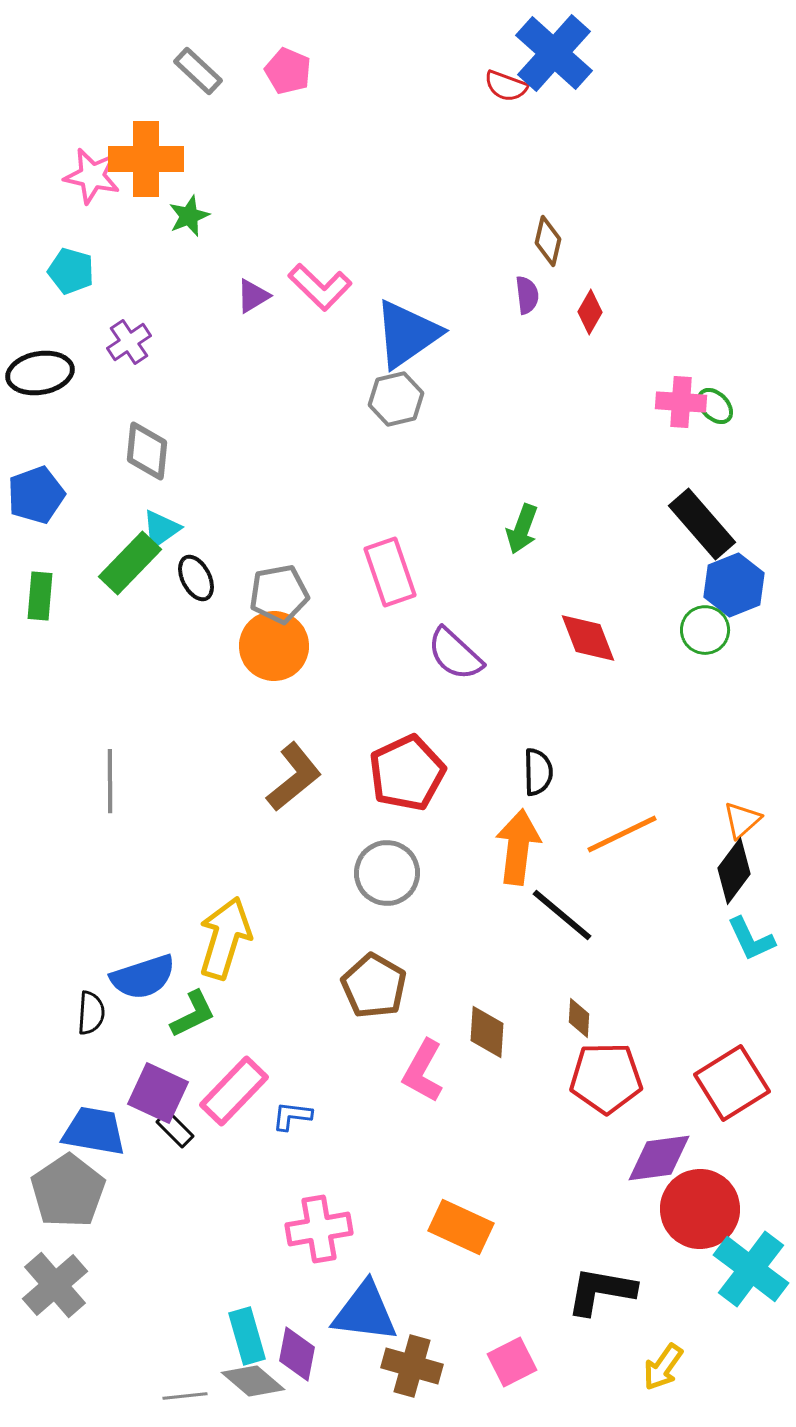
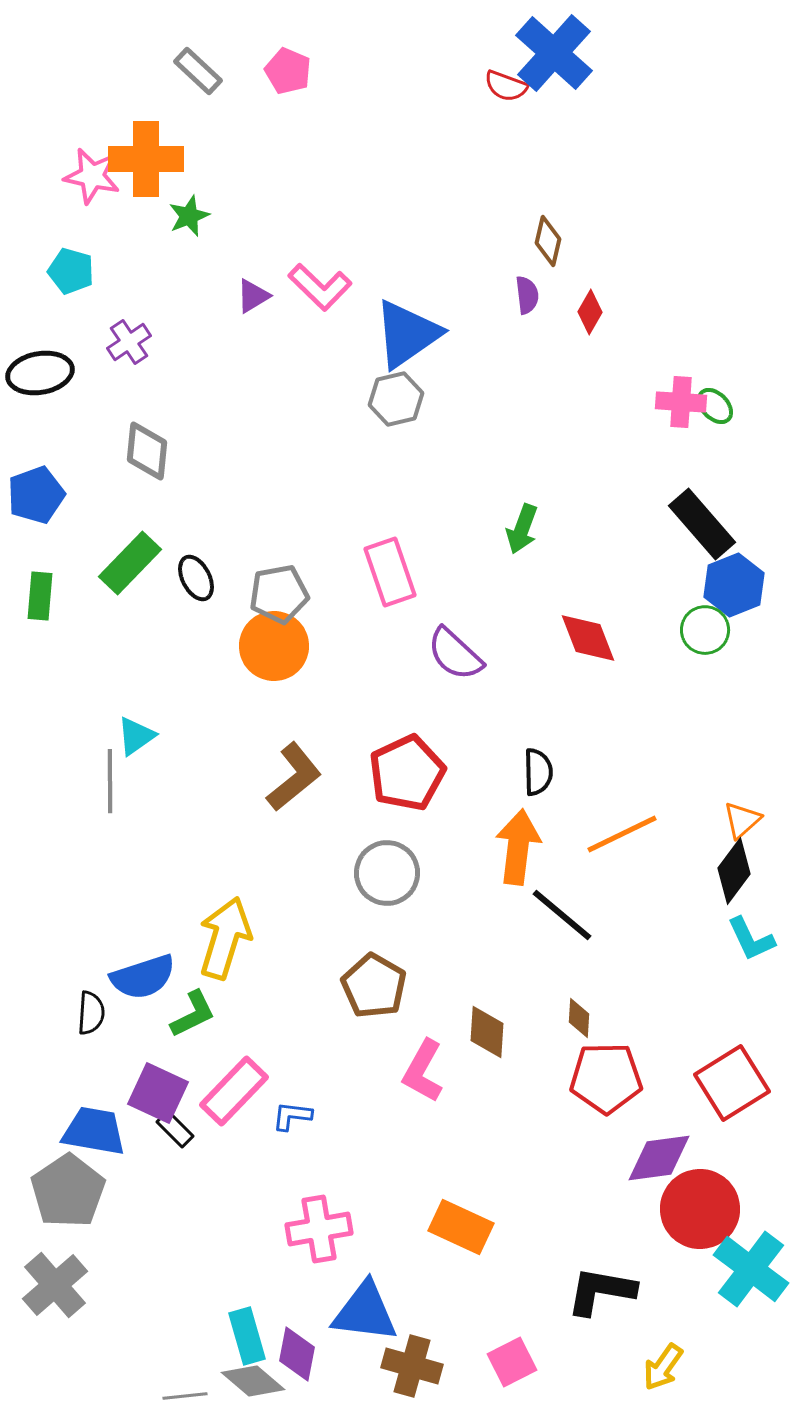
cyan triangle at (161, 529): moved 25 px left, 207 px down
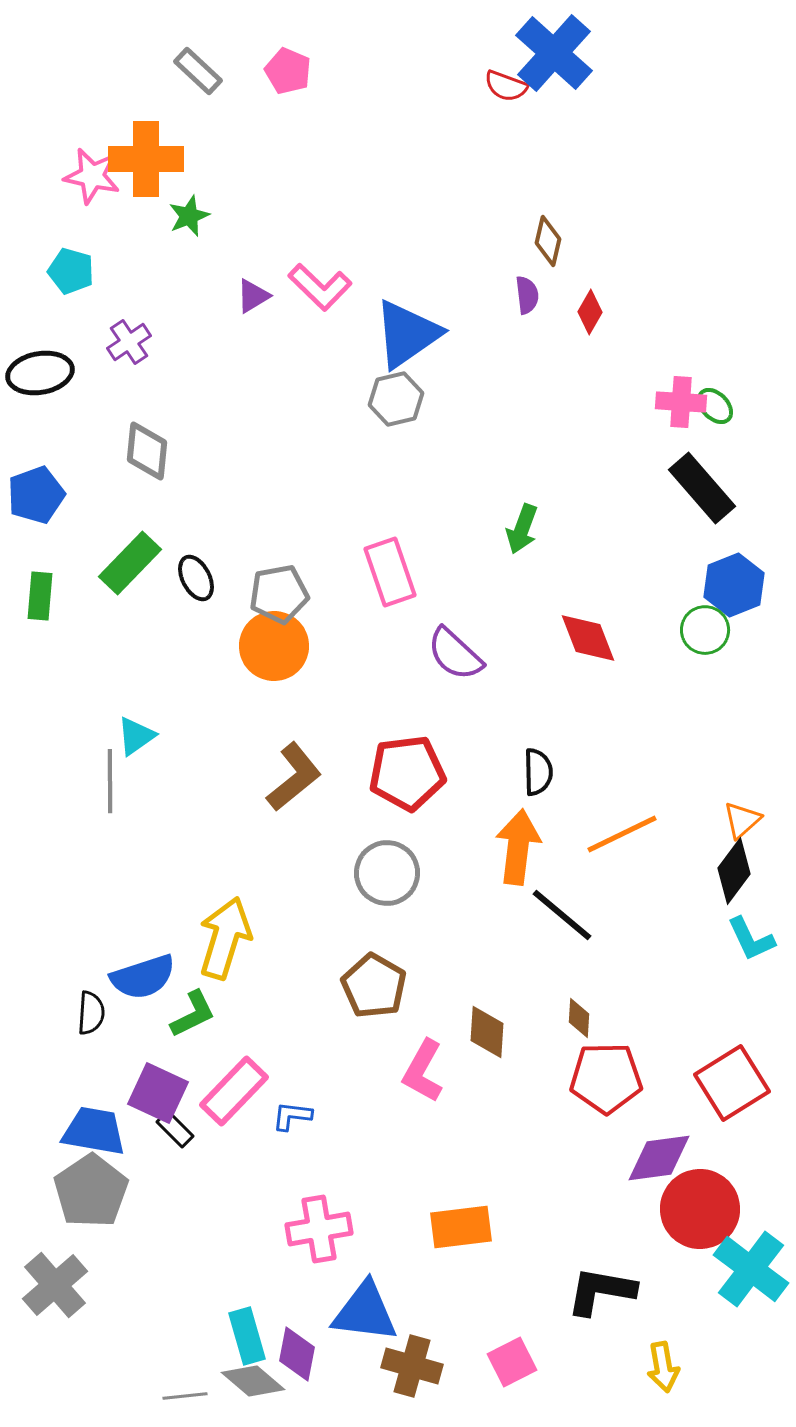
black rectangle at (702, 524): moved 36 px up
red pentagon at (407, 773): rotated 18 degrees clockwise
gray pentagon at (68, 1191): moved 23 px right
orange rectangle at (461, 1227): rotated 32 degrees counterclockwise
yellow arrow at (663, 1367): rotated 45 degrees counterclockwise
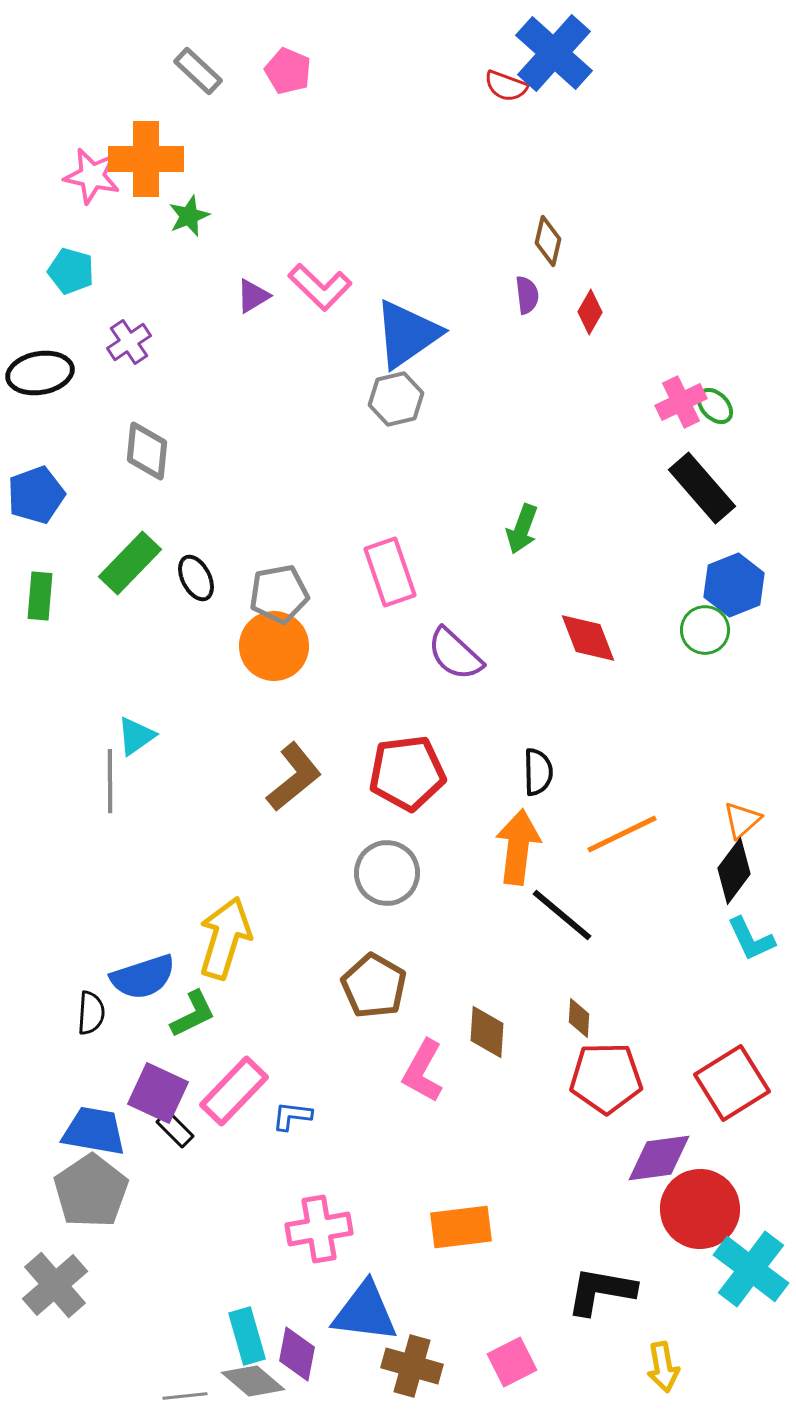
pink cross at (681, 402): rotated 30 degrees counterclockwise
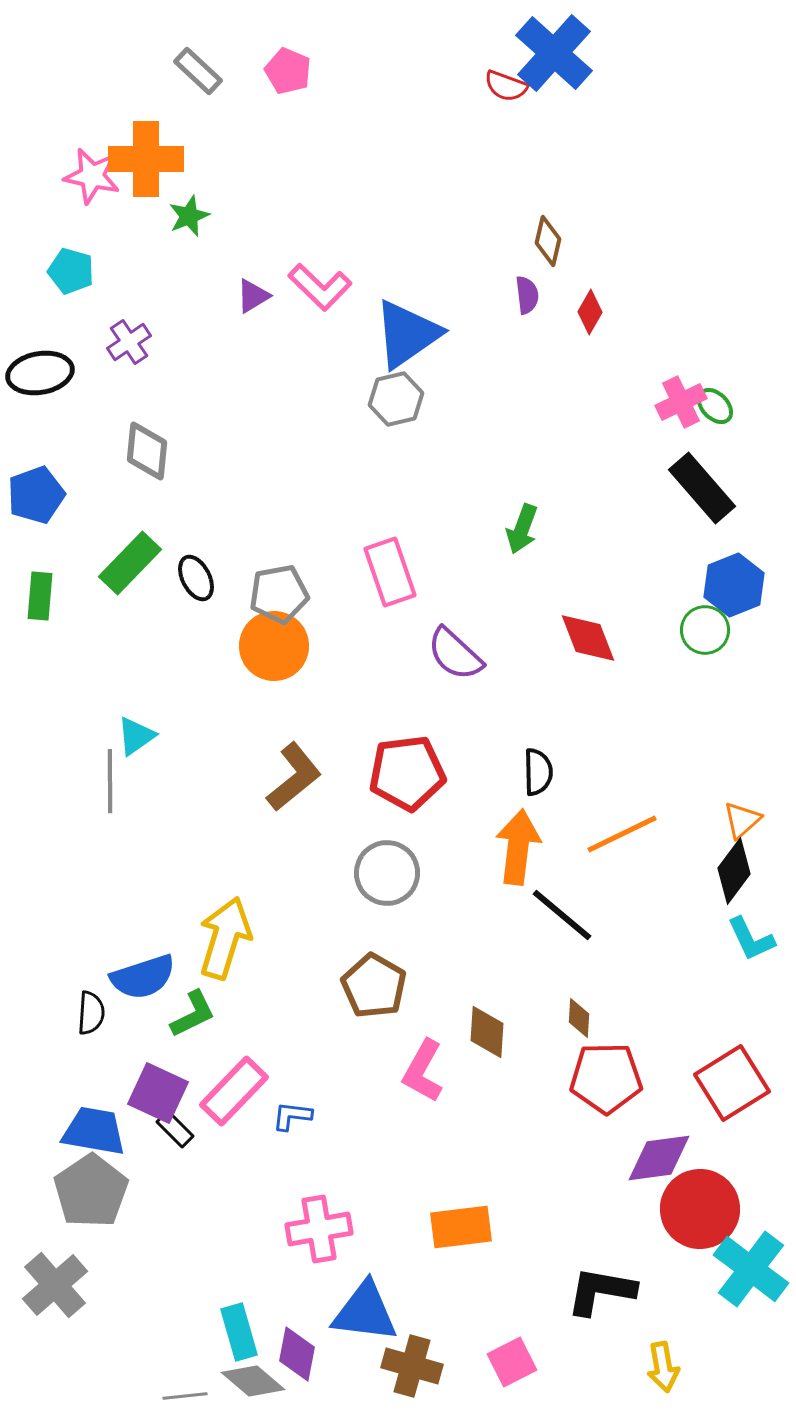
cyan rectangle at (247, 1336): moved 8 px left, 4 px up
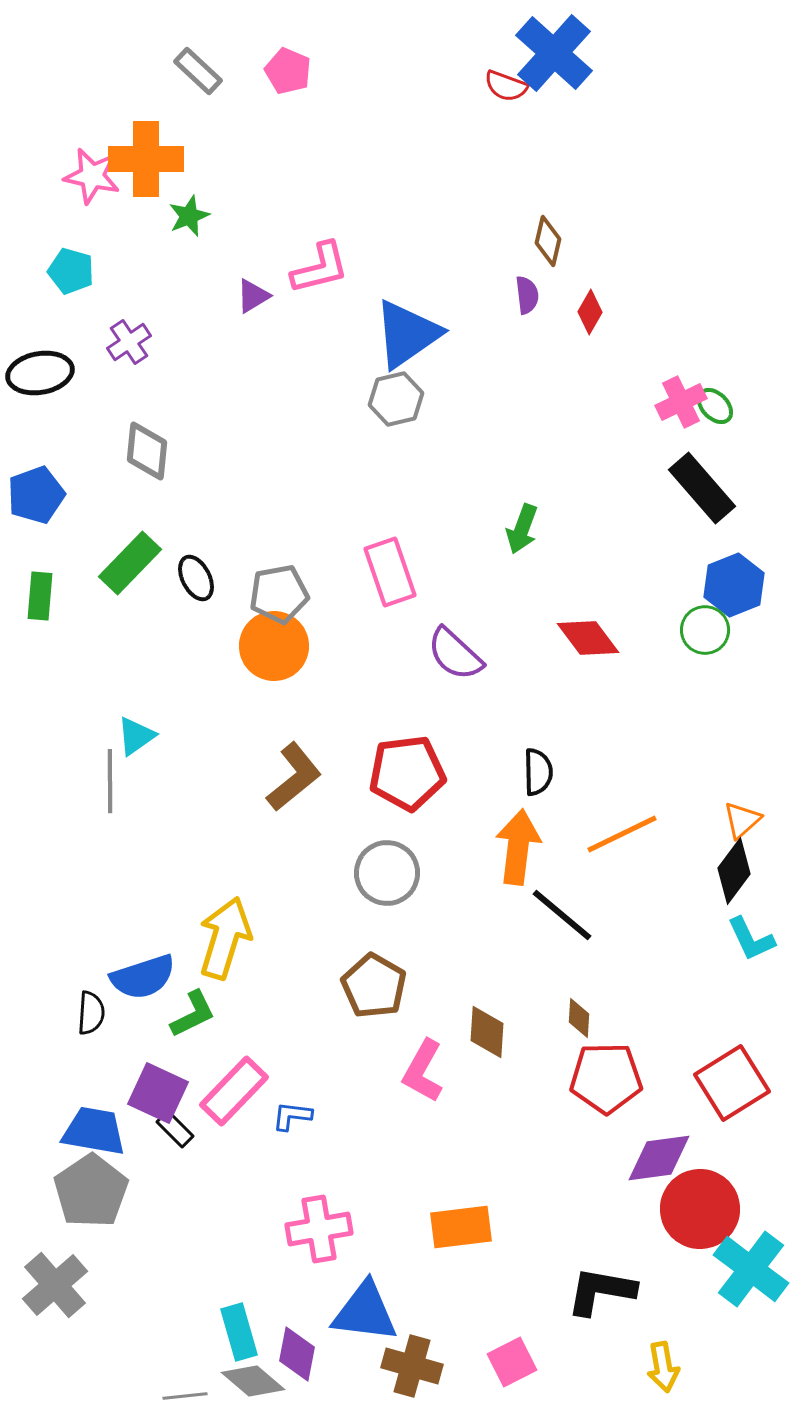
pink L-shape at (320, 287): moved 19 px up; rotated 58 degrees counterclockwise
red diamond at (588, 638): rotated 16 degrees counterclockwise
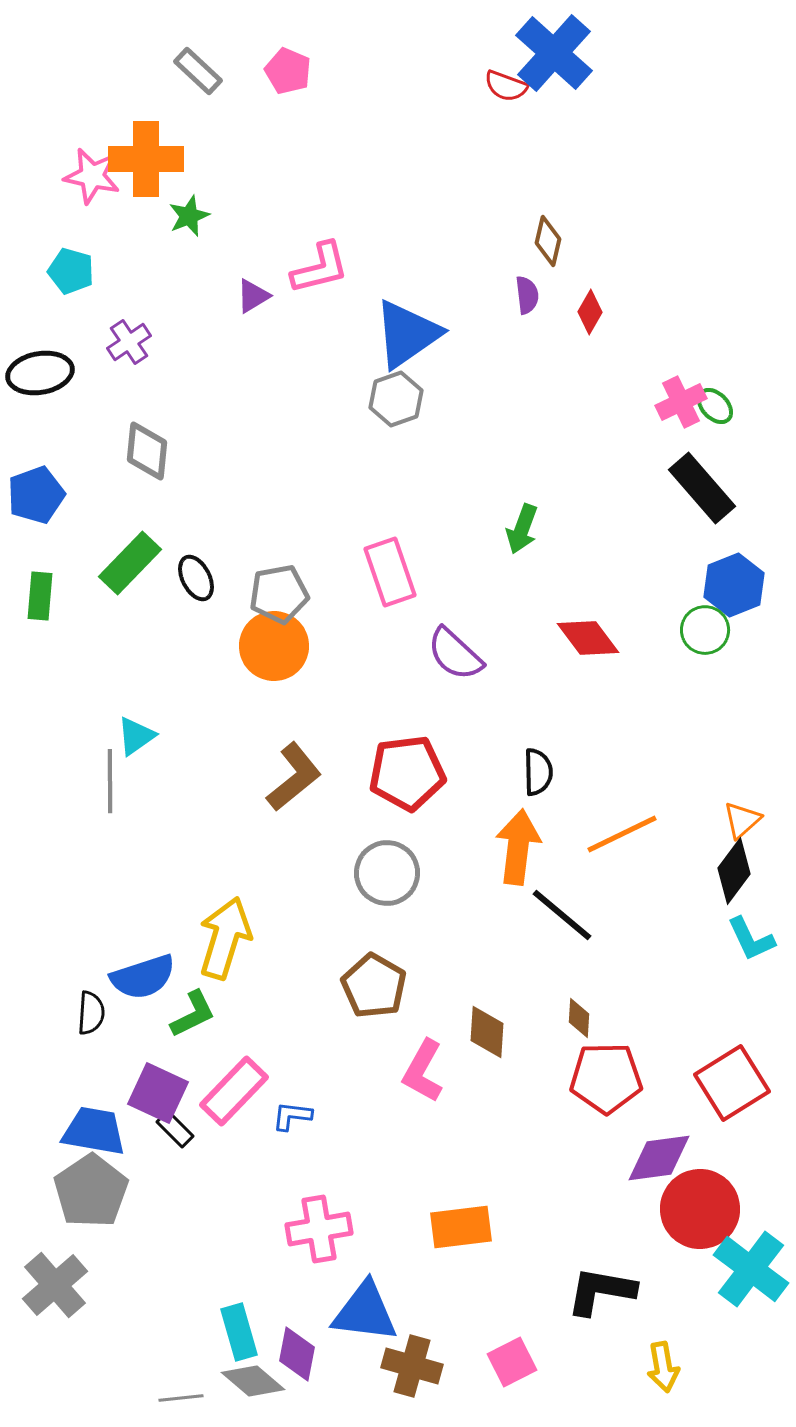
gray hexagon at (396, 399): rotated 6 degrees counterclockwise
gray line at (185, 1396): moved 4 px left, 2 px down
